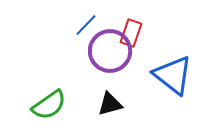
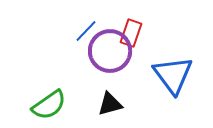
blue line: moved 6 px down
blue triangle: rotated 15 degrees clockwise
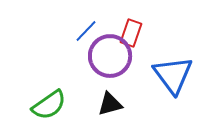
purple circle: moved 5 px down
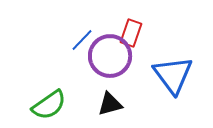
blue line: moved 4 px left, 9 px down
